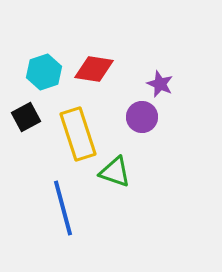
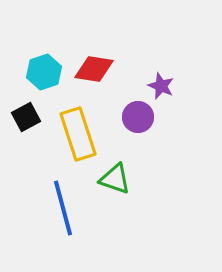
purple star: moved 1 px right, 2 px down
purple circle: moved 4 px left
green triangle: moved 7 px down
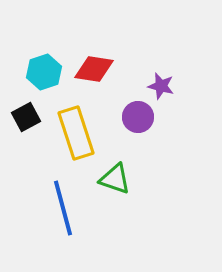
purple star: rotated 8 degrees counterclockwise
yellow rectangle: moved 2 px left, 1 px up
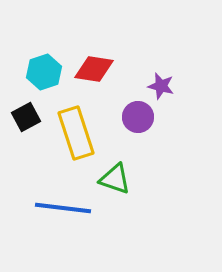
blue line: rotated 68 degrees counterclockwise
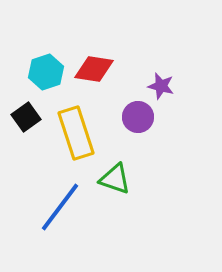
cyan hexagon: moved 2 px right
black square: rotated 8 degrees counterclockwise
blue line: moved 3 px left, 1 px up; rotated 60 degrees counterclockwise
